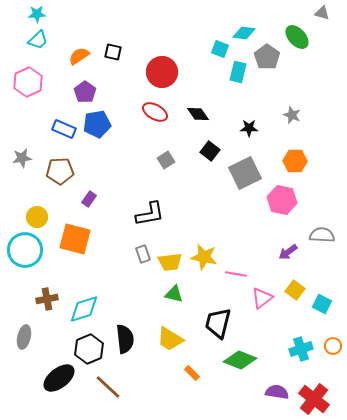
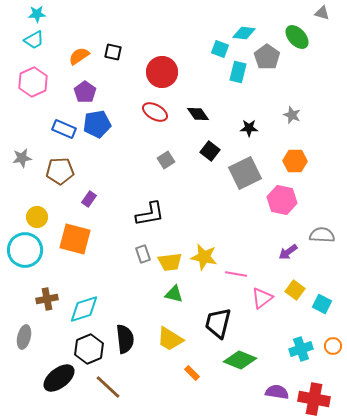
cyan trapezoid at (38, 40): moved 4 px left; rotated 15 degrees clockwise
pink hexagon at (28, 82): moved 5 px right
red cross at (314, 399): rotated 28 degrees counterclockwise
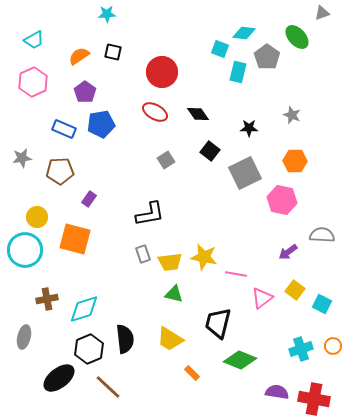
gray triangle at (322, 13): rotated 35 degrees counterclockwise
cyan star at (37, 14): moved 70 px right
blue pentagon at (97, 124): moved 4 px right
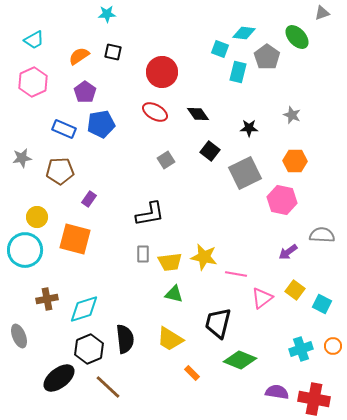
gray rectangle at (143, 254): rotated 18 degrees clockwise
gray ellipse at (24, 337): moved 5 px left, 1 px up; rotated 35 degrees counterclockwise
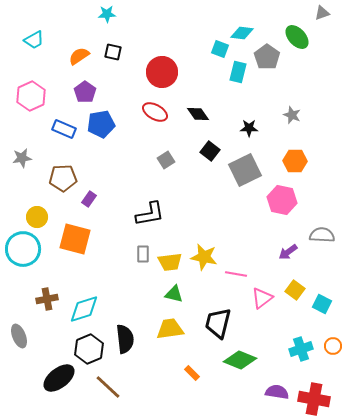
cyan diamond at (244, 33): moved 2 px left
pink hexagon at (33, 82): moved 2 px left, 14 px down
brown pentagon at (60, 171): moved 3 px right, 7 px down
gray square at (245, 173): moved 3 px up
cyan circle at (25, 250): moved 2 px left, 1 px up
yellow trapezoid at (170, 339): moved 10 px up; rotated 140 degrees clockwise
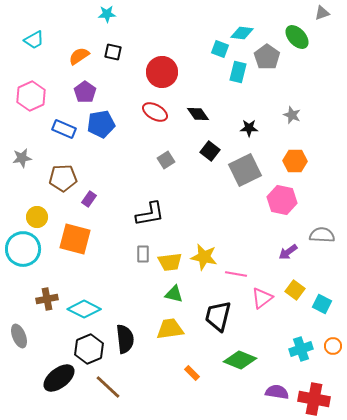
cyan diamond at (84, 309): rotated 44 degrees clockwise
black trapezoid at (218, 323): moved 7 px up
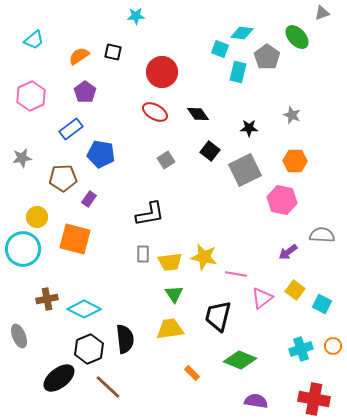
cyan star at (107, 14): moved 29 px right, 2 px down
cyan trapezoid at (34, 40): rotated 10 degrees counterclockwise
blue pentagon at (101, 124): moved 30 px down; rotated 20 degrees clockwise
blue rectangle at (64, 129): moved 7 px right; rotated 60 degrees counterclockwise
green triangle at (174, 294): rotated 42 degrees clockwise
purple semicircle at (277, 392): moved 21 px left, 9 px down
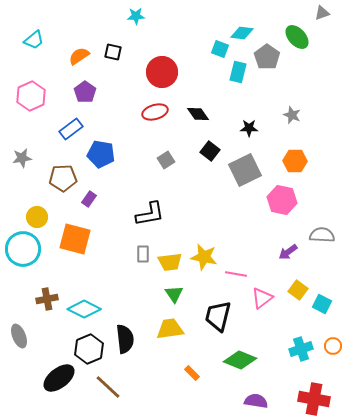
red ellipse at (155, 112): rotated 45 degrees counterclockwise
yellow square at (295, 290): moved 3 px right
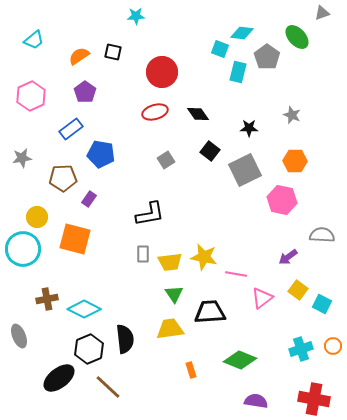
purple arrow at (288, 252): moved 5 px down
black trapezoid at (218, 316): moved 8 px left, 4 px up; rotated 72 degrees clockwise
orange rectangle at (192, 373): moved 1 px left, 3 px up; rotated 28 degrees clockwise
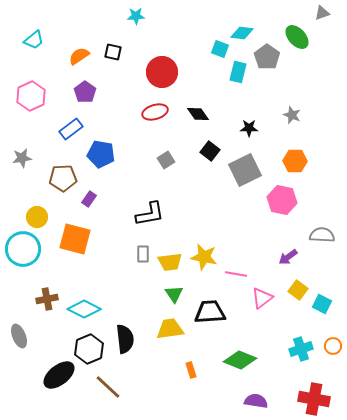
black ellipse at (59, 378): moved 3 px up
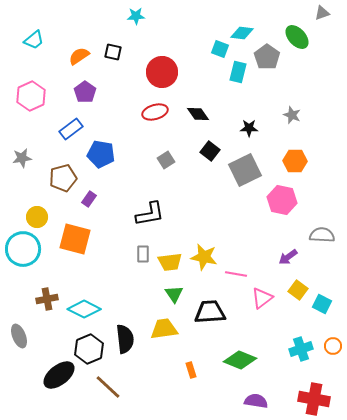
brown pentagon at (63, 178): rotated 12 degrees counterclockwise
yellow trapezoid at (170, 329): moved 6 px left
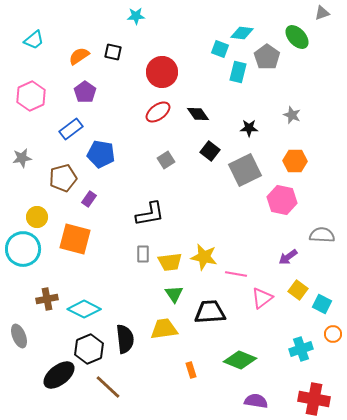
red ellipse at (155, 112): moved 3 px right; rotated 20 degrees counterclockwise
orange circle at (333, 346): moved 12 px up
